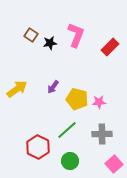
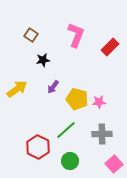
black star: moved 7 px left, 17 px down
green line: moved 1 px left
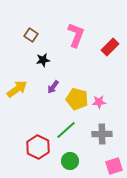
pink square: moved 2 px down; rotated 24 degrees clockwise
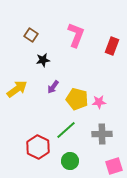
red rectangle: moved 2 px right, 1 px up; rotated 24 degrees counterclockwise
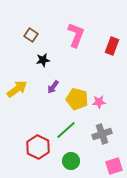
gray cross: rotated 18 degrees counterclockwise
green circle: moved 1 px right
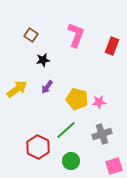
purple arrow: moved 6 px left
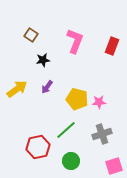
pink L-shape: moved 1 px left, 6 px down
red hexagon: rotated 20 degrees clockwise
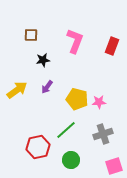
brown square: rotated 32 degrees counterclockwise
yellow arrow: moved 1 px down
gray cross: moved 1 px right
green circle: moved 1 px up
